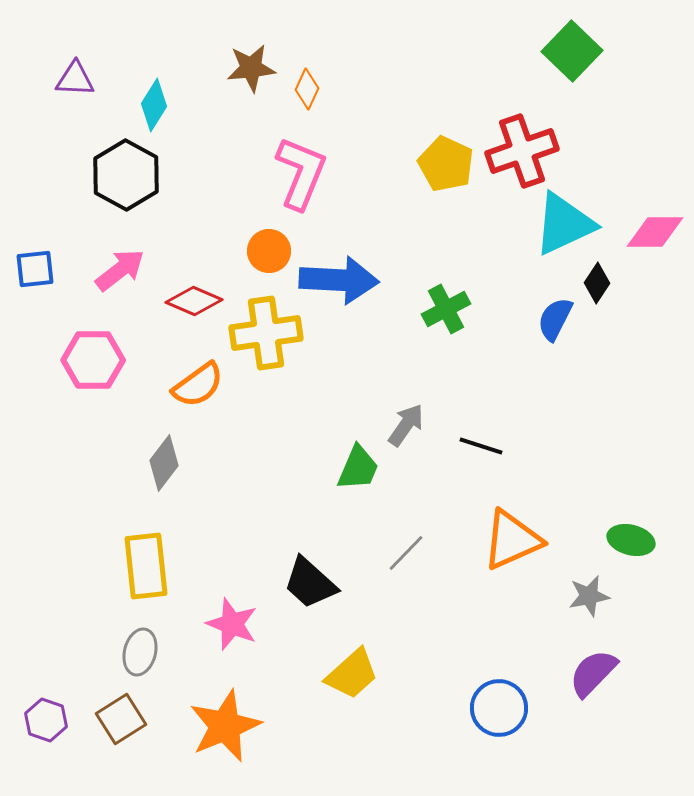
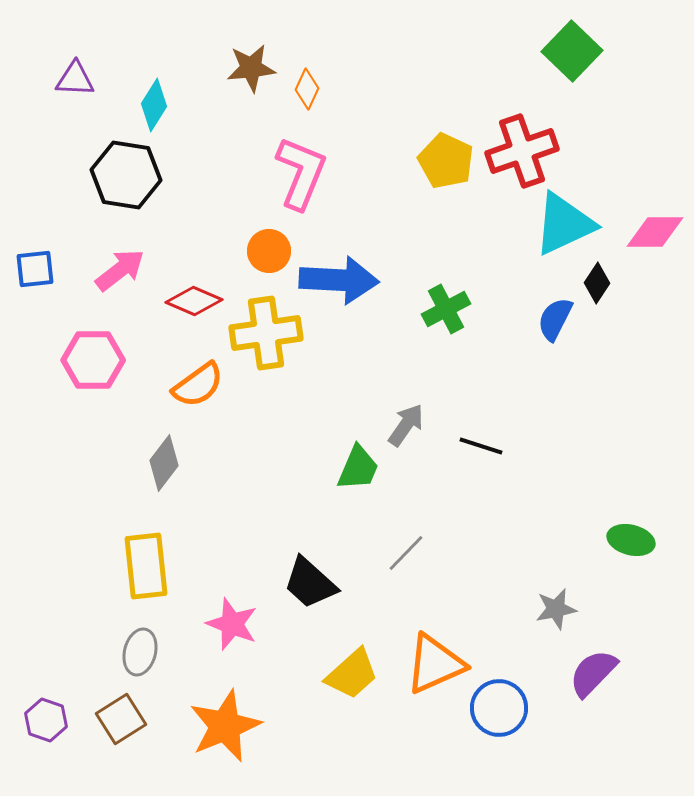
yellow pentagon: moved 3 px up
black hexagon: rotated 20 degrees counterclockwise
orange triangle: moved 77 px left, 124 px down
gray star: moved 33 px left, 13 px down
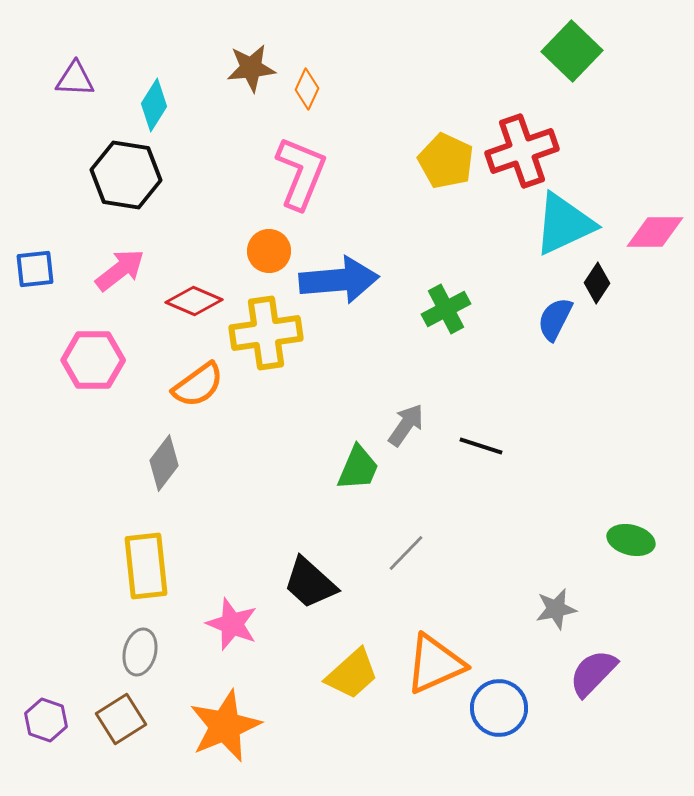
blue arrow: rotated 8 degrees counterclockwise
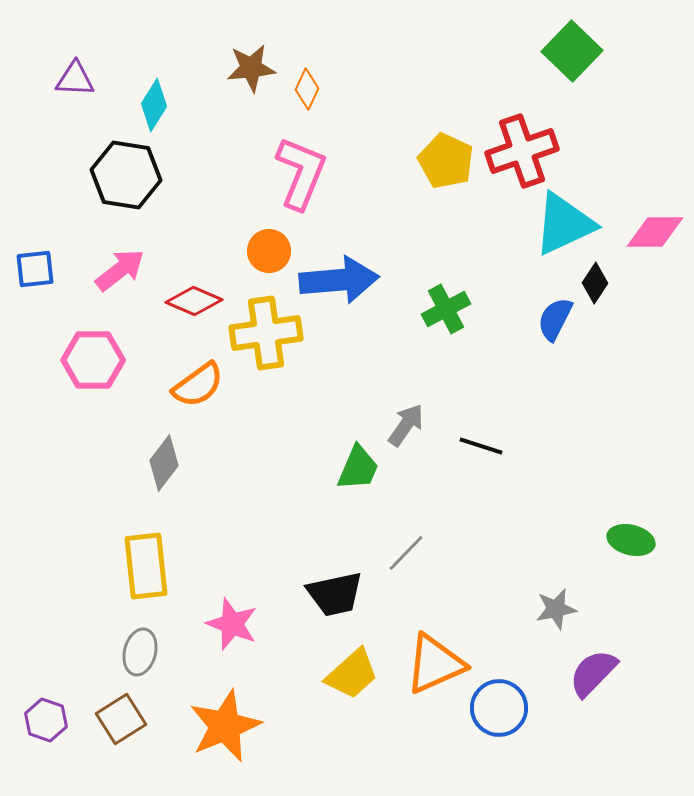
black diamond: moved 2 px left
black trapezoid: moved 25 px right, 11 px down; rotated 54 degrees counterclockwise
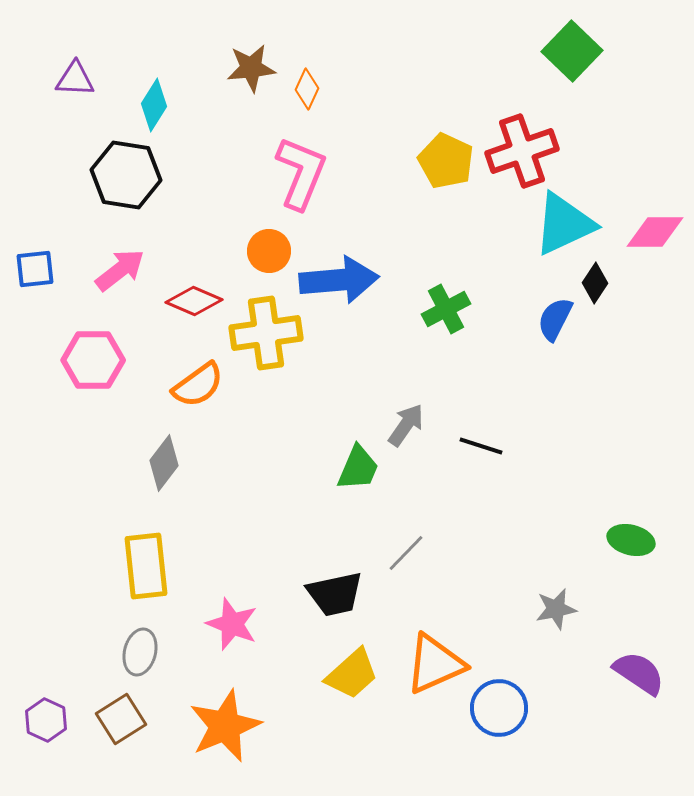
purple semicircle: moved 46 px right; rotated 80 degrees clockwise
purple hexagon: rotated 6 degrees clockwise
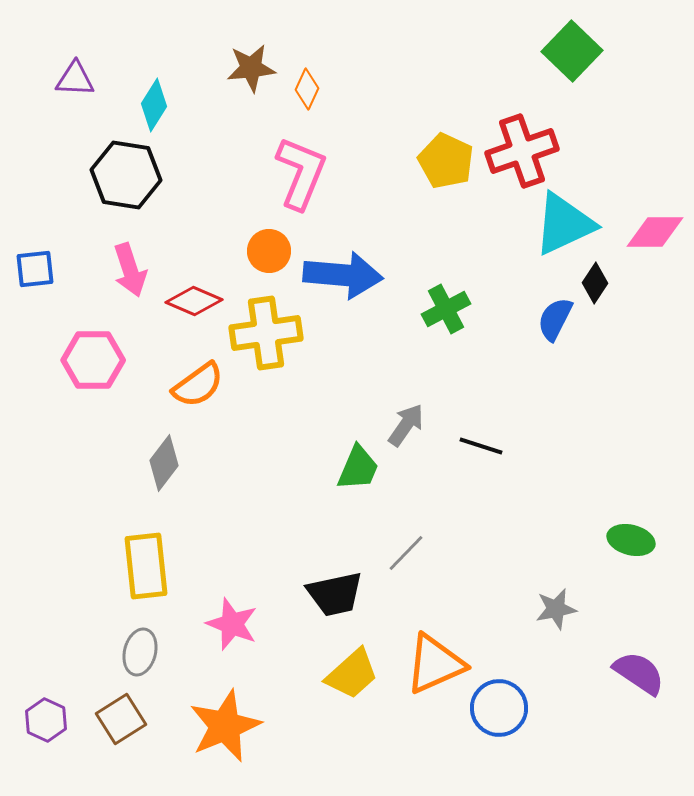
pink arrow: moved 10 px right; rotated 110 degrees clockwise
blue arrow: moved 4 px right, 5 px up; rotated 10 degrees clockwise
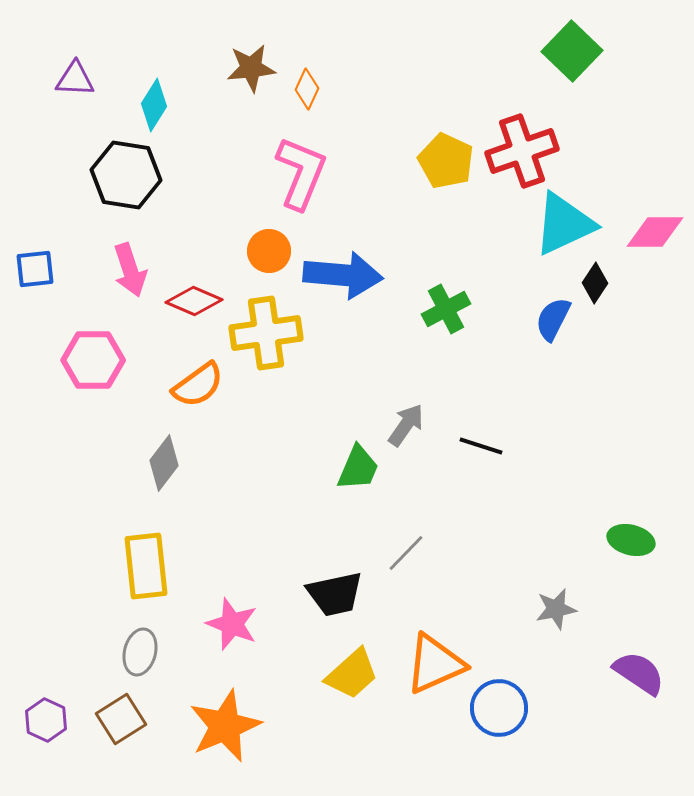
blue semicircle: moved 2 px left
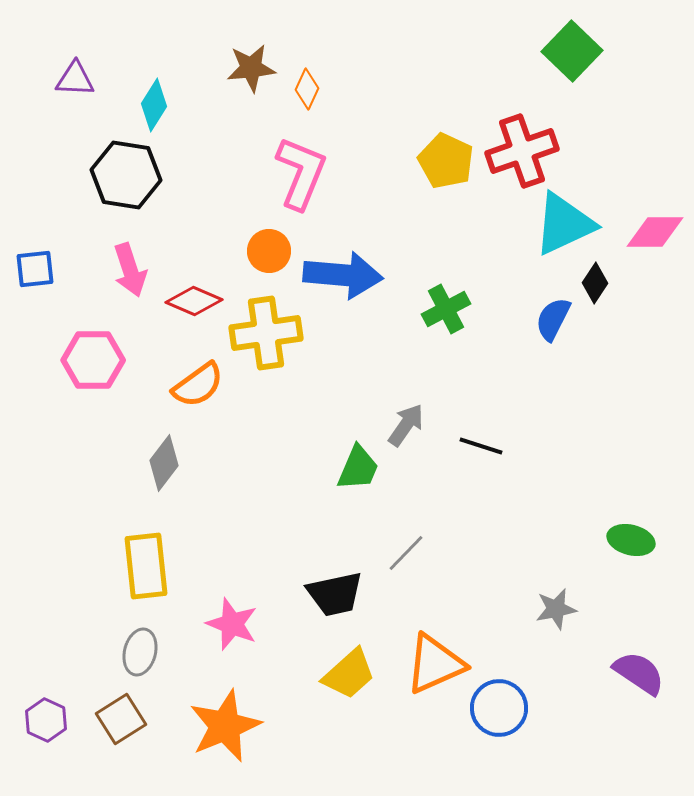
yellow trapezoid: moved 3 px left
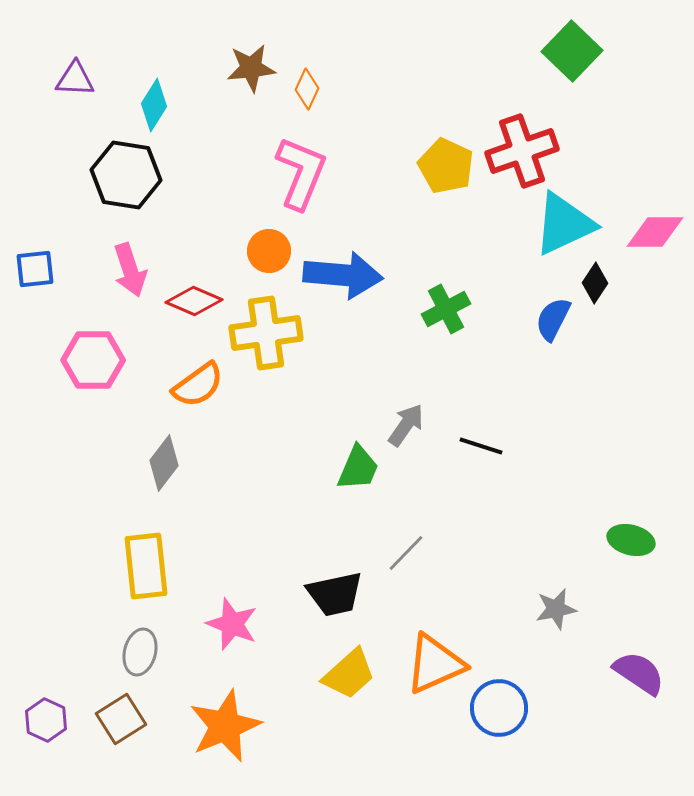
yellow pentagon: moved 5 px down
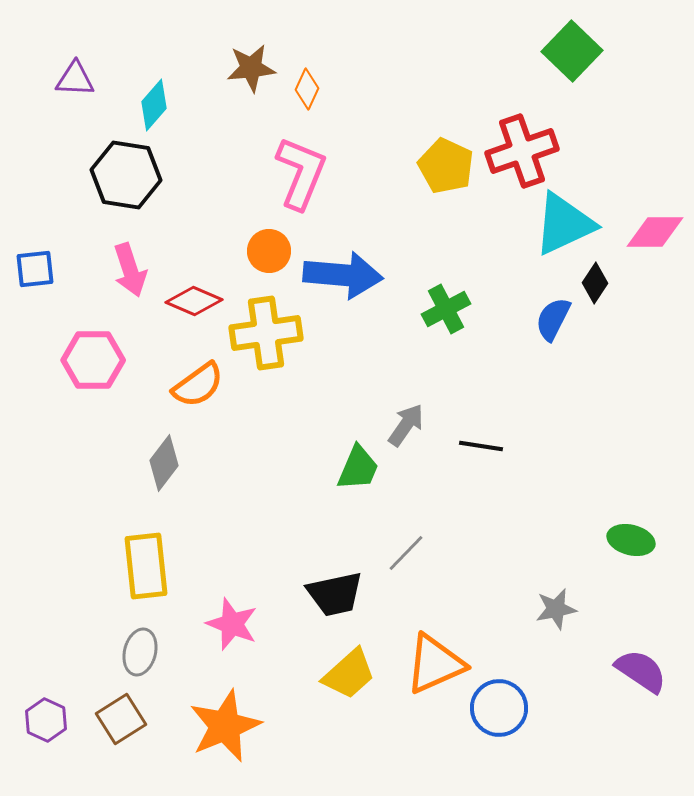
cyan diamond: rotated 9 degrees clockwise
black line: rotated 9 degrees counterclockwise
purple semicircle: moved 2 px right, 2 px up
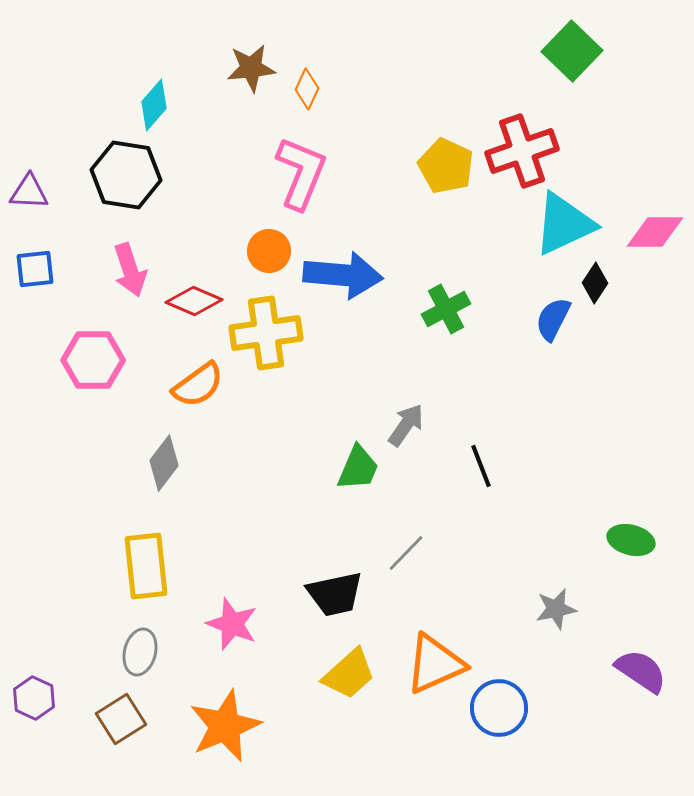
purple triangle: moved 46 px left, 113 px down
black line: moved 20 px down; rotated 60 degrees clockwise
purple hexagon: moved 12 px left, 22 px up
